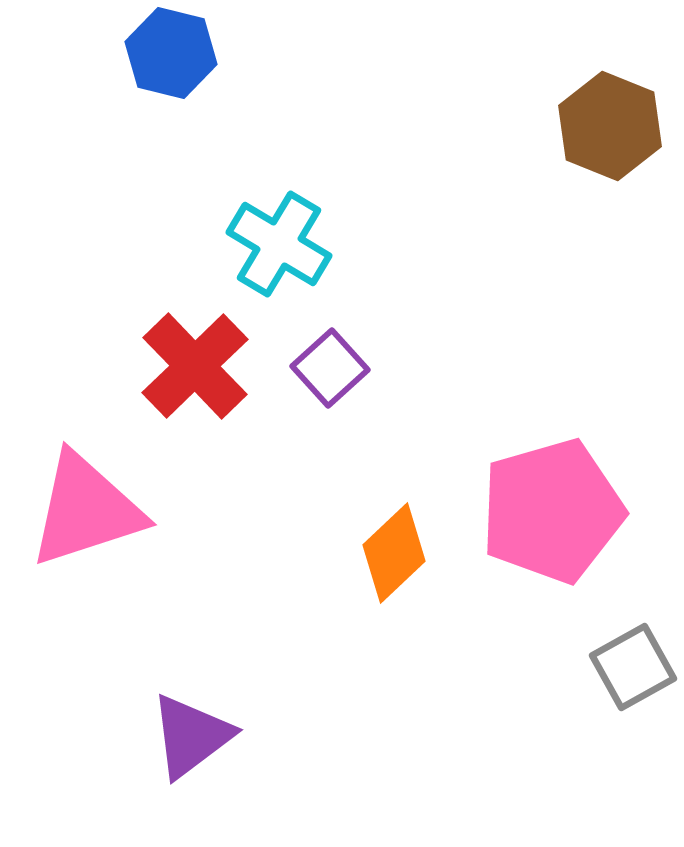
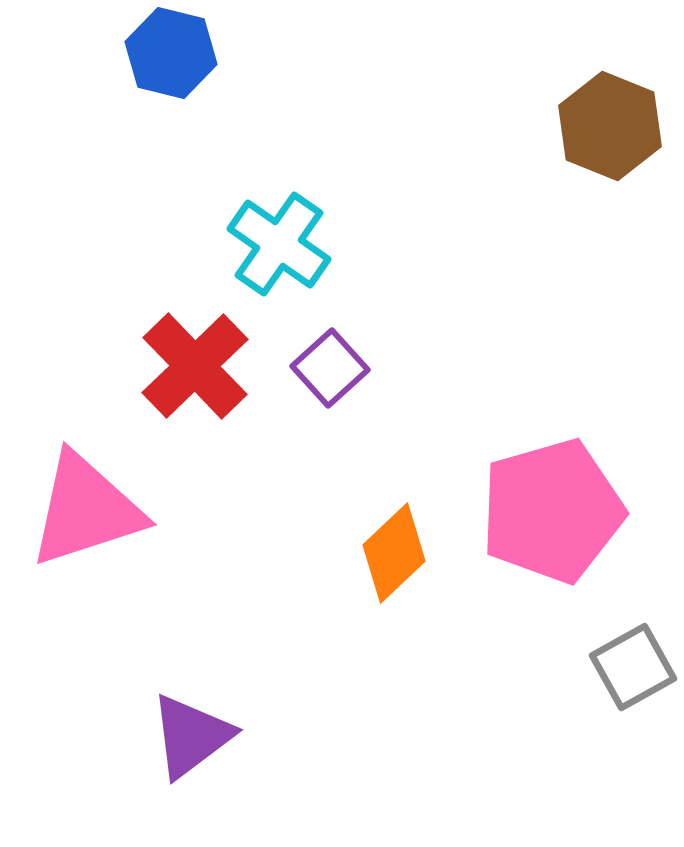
cyan cross: rotated 4 degrees clockwise
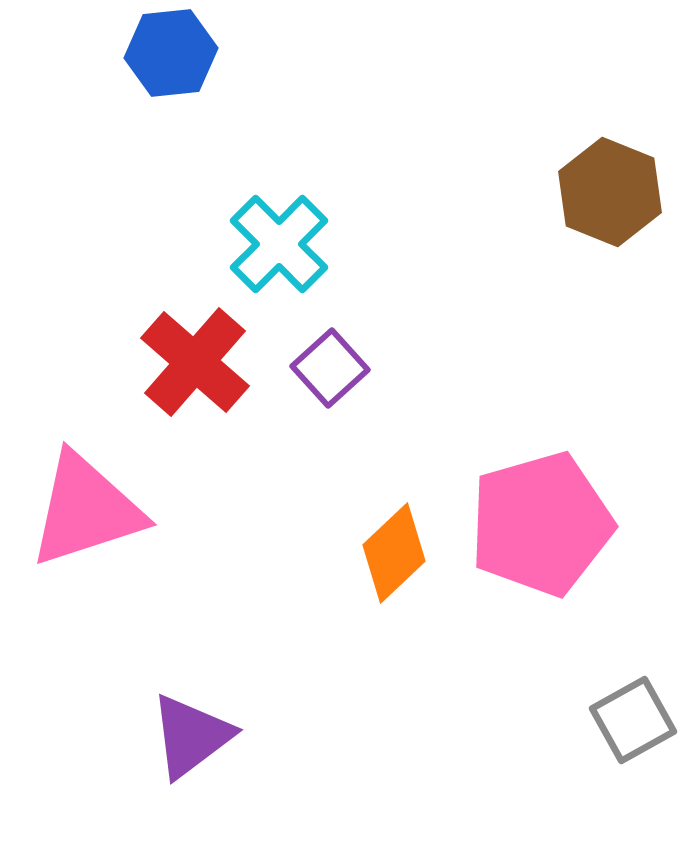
blue hexagon: rotated 20 degrees counterclockwise
brown hexagon: moved 66 px down
cyan cross: rotated 10 degrees clockwise
red cross: moved 4 px up; rotated 5 degrees counterclockwise
pink pentagon: moved 11 px left, 13 px down
gray square: moved 53 px down
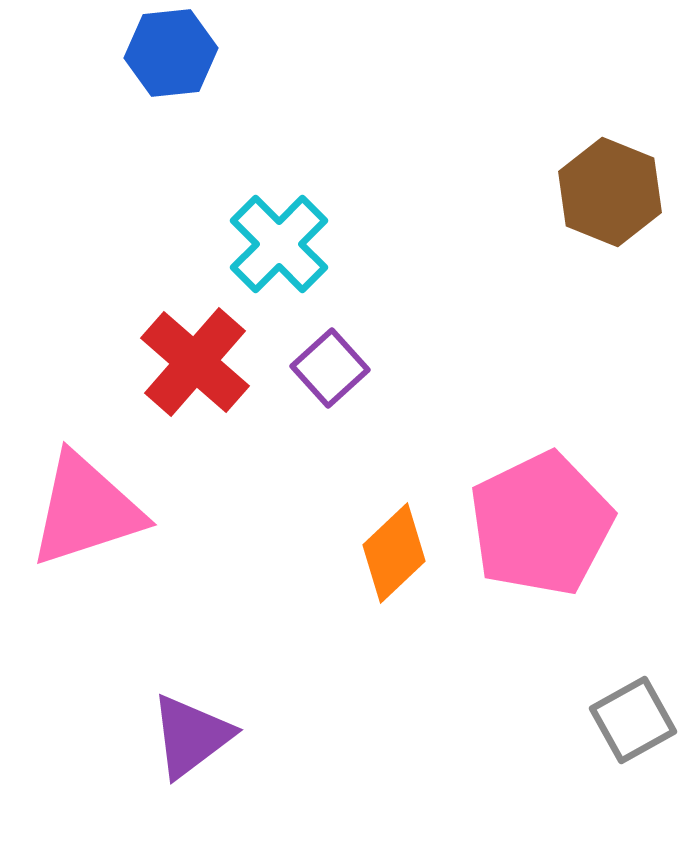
pink pentagon: rotated 10 degrees counterclockwise
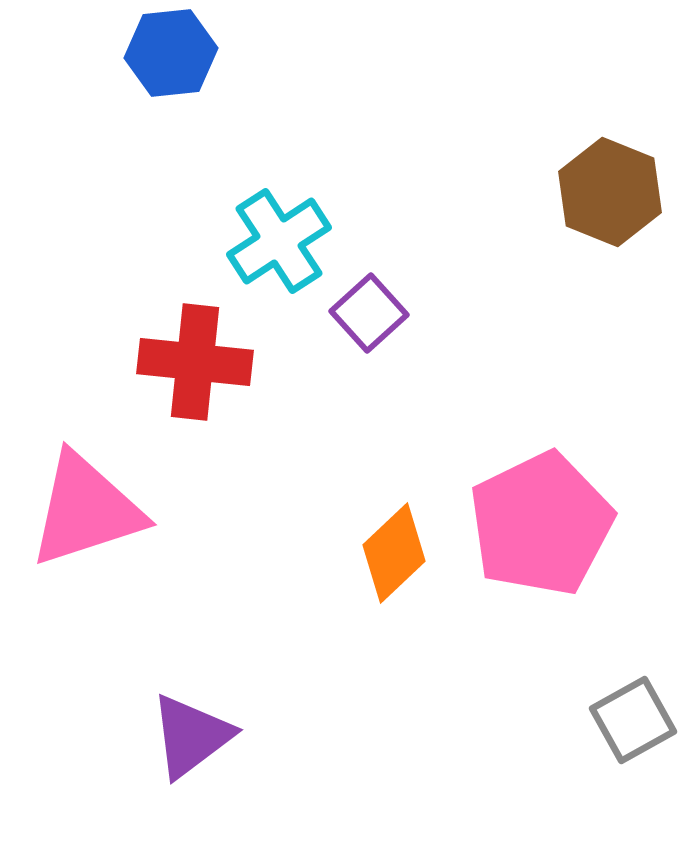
cyan cross: moved 3 px up; rotated 12 degrees clockwise
red cross: rotated 35 degrees counterclockwise
purple square: moved 39 px right, 55 px up
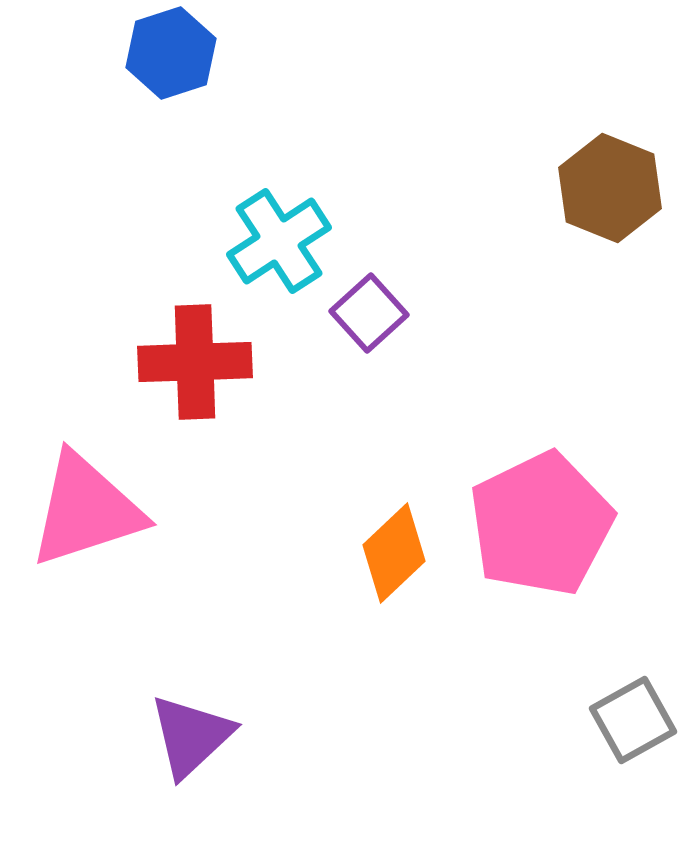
blue hexagon: rotated 12 degrees counterclockwise
brown hexagon: moved 4 px up
red cross: rotated 8 degrees counterclockwise
purple triangle: rotated 6 degrees counterclockwise
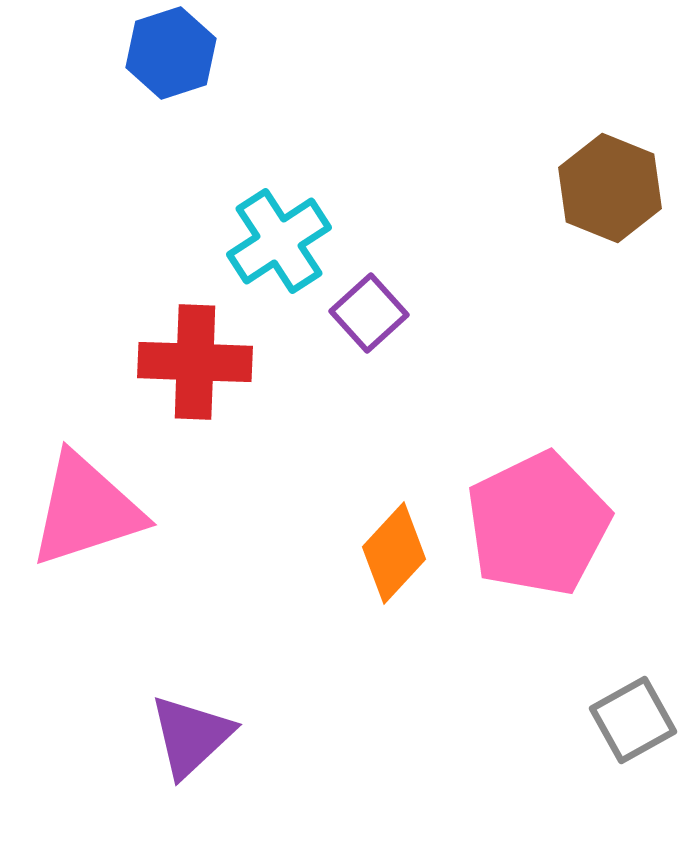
red cross: rotated 4 degrees clockwise
pink pentagon: moved 3 px left
orange diamond: rotated 4 degrees counterclockwise
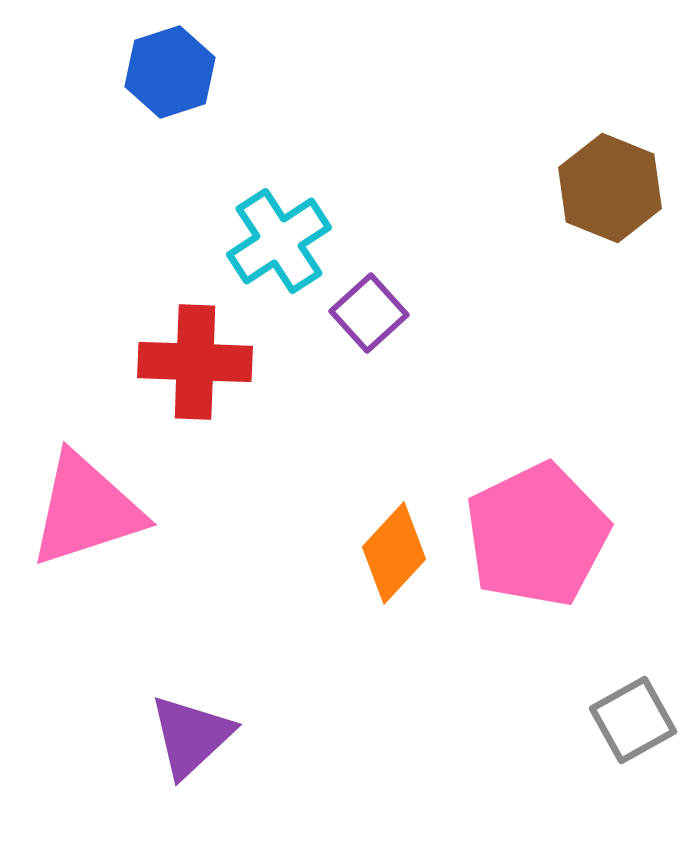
blue hexagon: moved 1 px left, 19 px down
pink pentagon: moved 1 px left, 11 px down
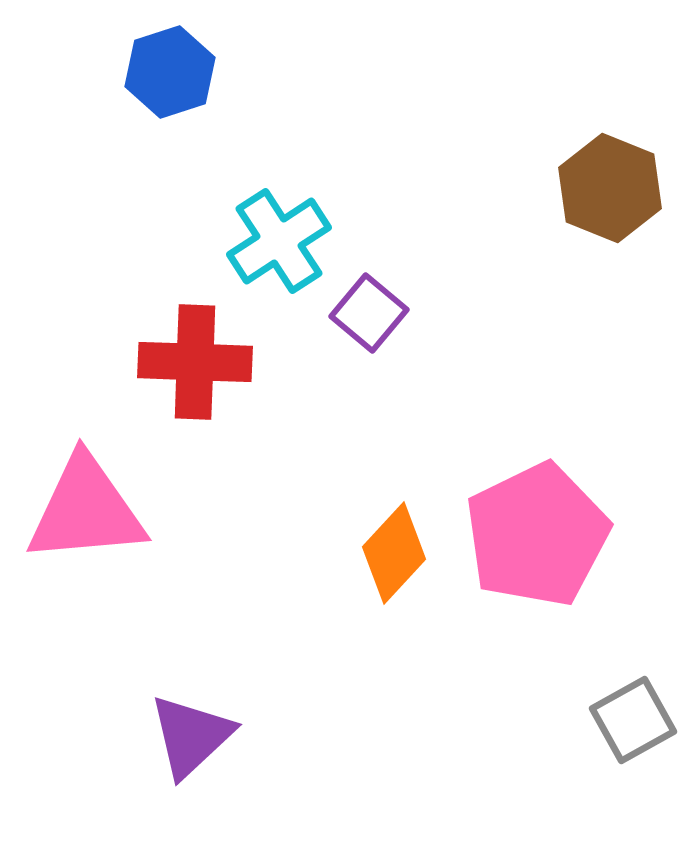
purple square: rotated 8 degrees counterclockwise
pink triangle: rotated 13 degrees clockwise
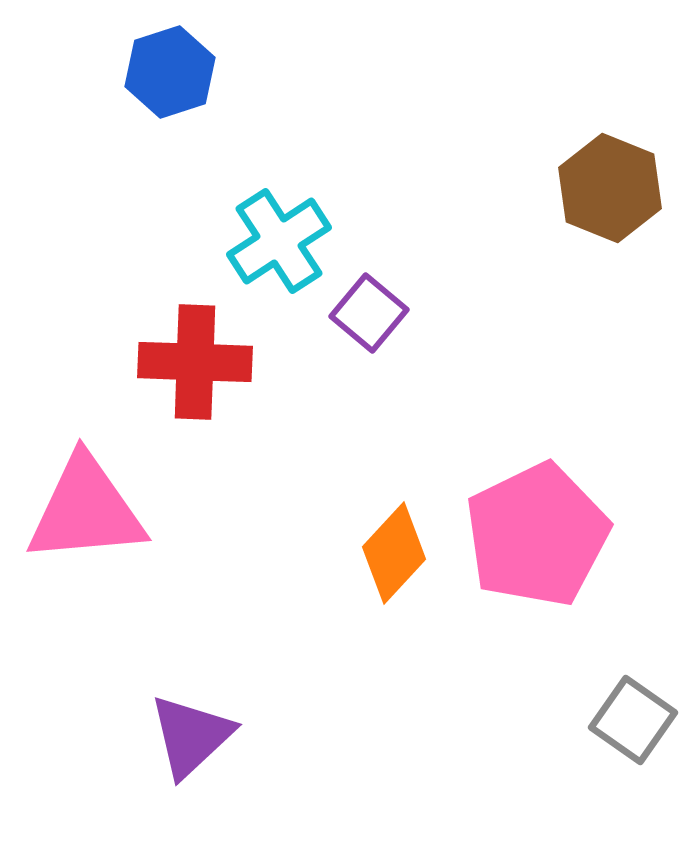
gray square: rotated 26 degrees counterclockwise
